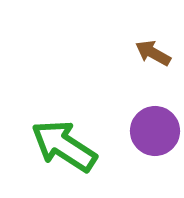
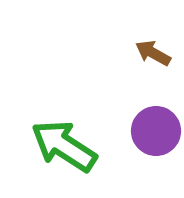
purple circle: moved 1 px right
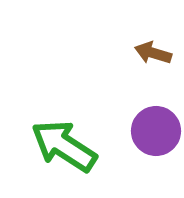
brown arrow: rotated 12 degrees counterclockwise
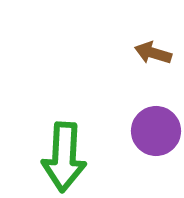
green arrow: moved 11 px down; rotated 120 degrees counterclockwise
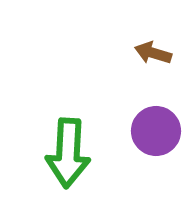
green arrow: moved 4 px right, 4 px up
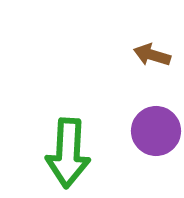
brown arrow: moved 1 px left, 2 px down
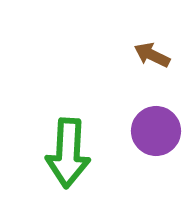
brown arrow: rotated 9 degrees clockwise
